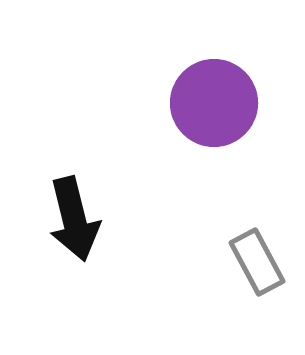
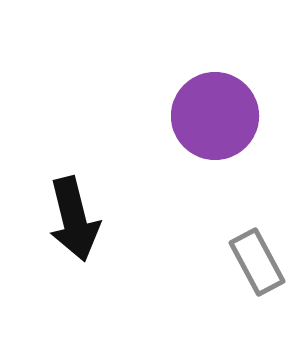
purple circle: moved 1 px right, 13 px down
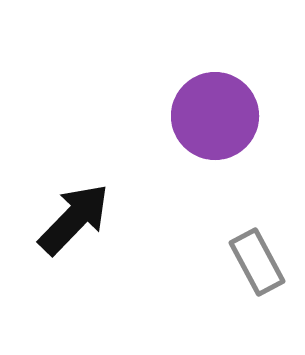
black arrow: rotated 122 degrees counterclockwise
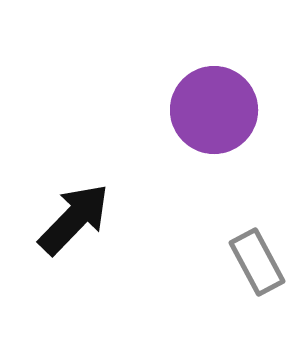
purple circle: moved 1 px left, 6 px up
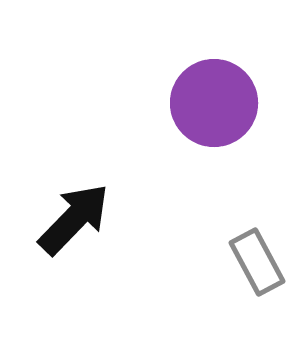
purple circle: moved 7 px up
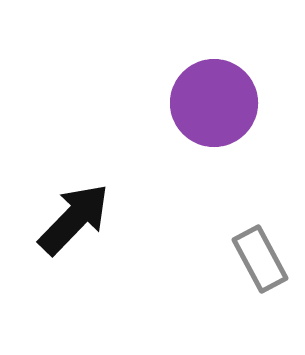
gray rectangle: moved 3 px right, 3 px up
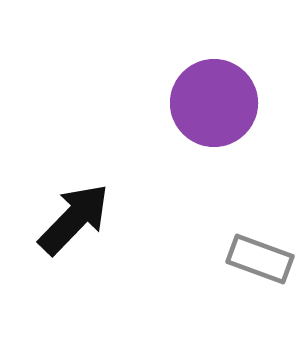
gray rectangle: rotated 42 degrees counterclockwise
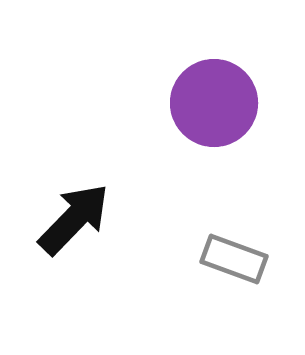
gray rectangle: moved 26 px left
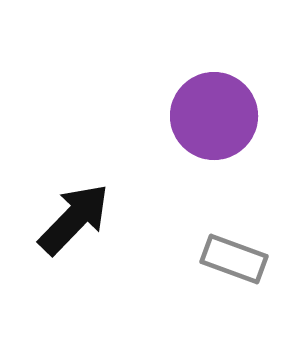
purple circle: moved 13 px down
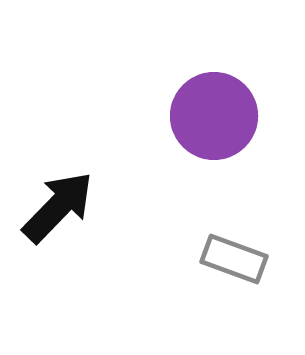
black arrow: moved 16 px left, 12 px up
